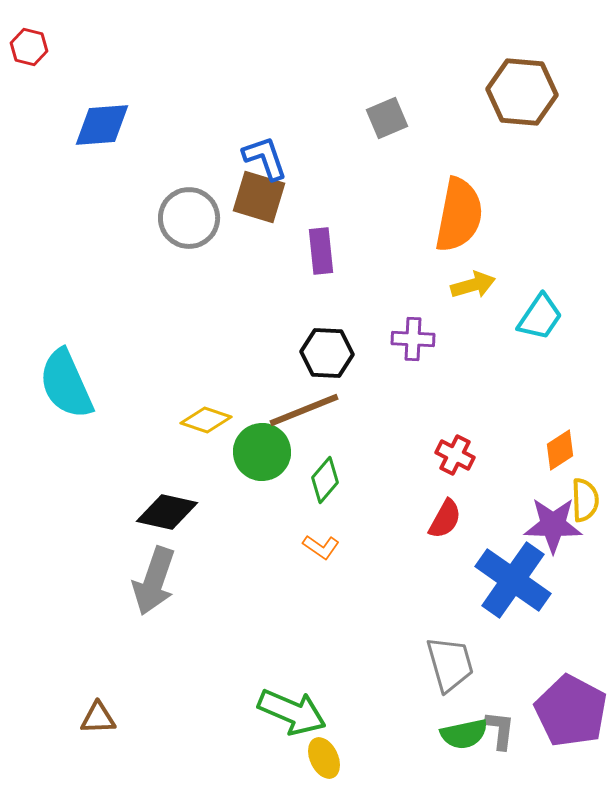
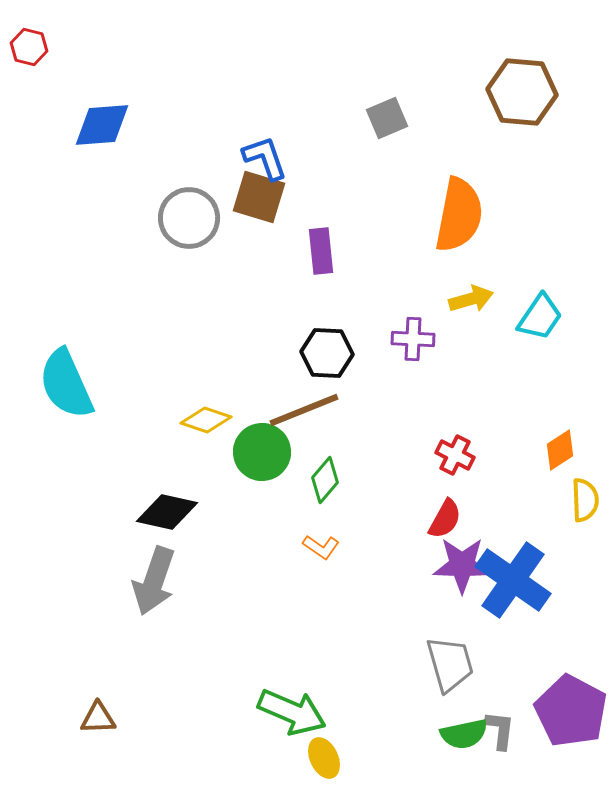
yellow arrow: moved 2 px left, 14 px down
purple star: moved 91 px left, 40 px down
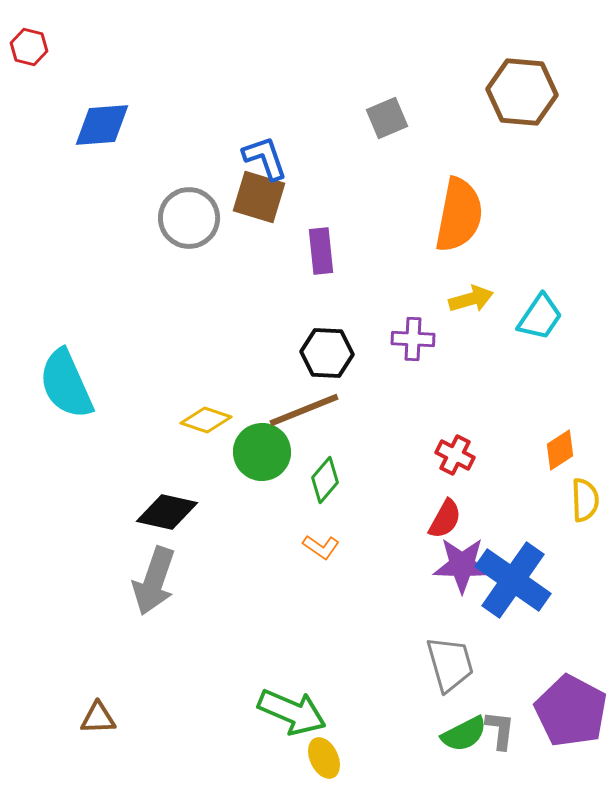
green semicircle: rotated 15 degrees counterclockwise
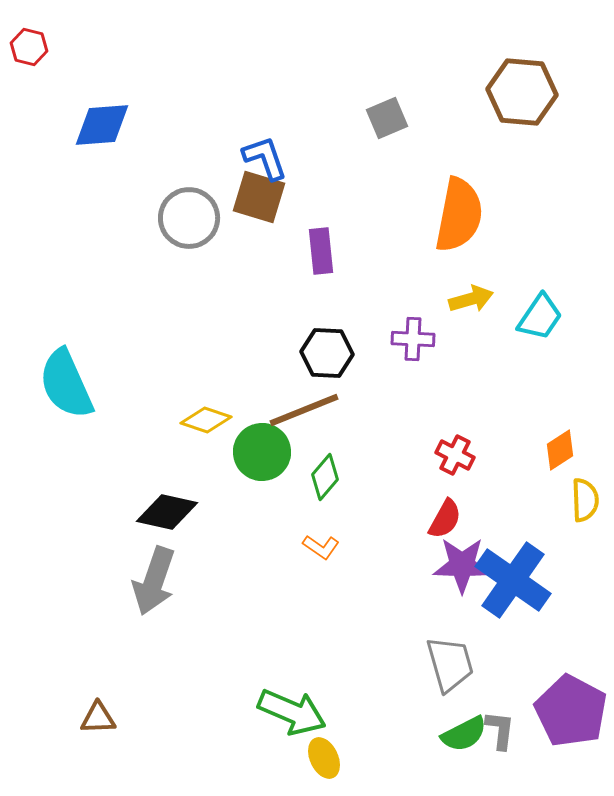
green diamond: moved 3 px up
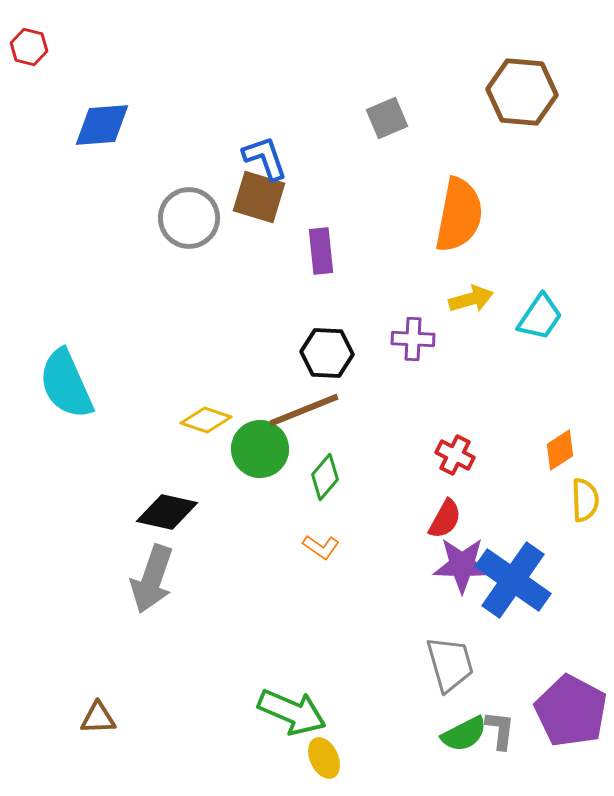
green circle: moved 2 px left, 3 px up
gray arrow: moved 2 px left, 2 px up
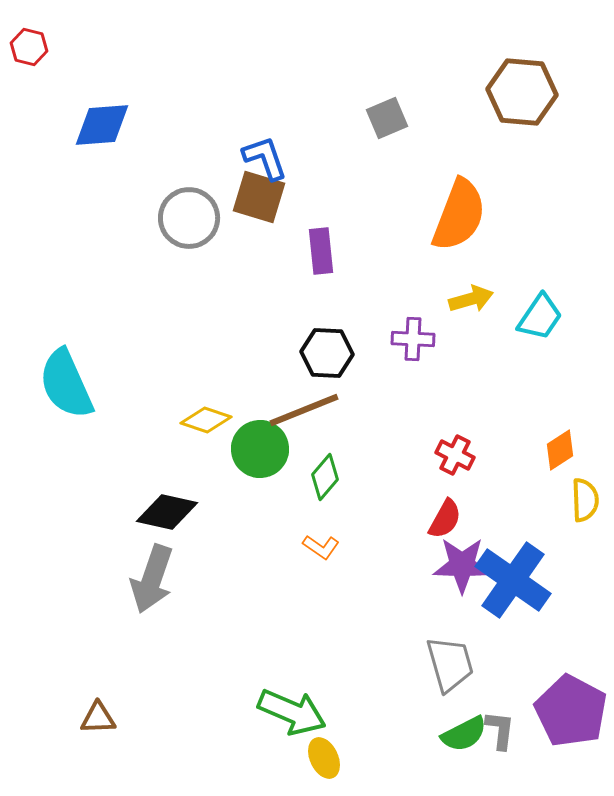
orange semicircle: rotated 10 degrees clockwise
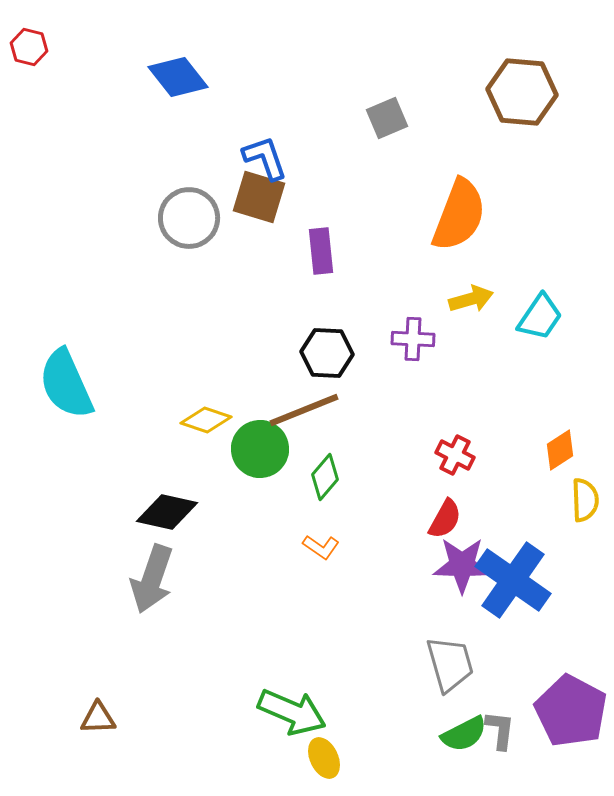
blue diamond: moved 76 px right, 48 px up; rotated 56 degrees clockwise
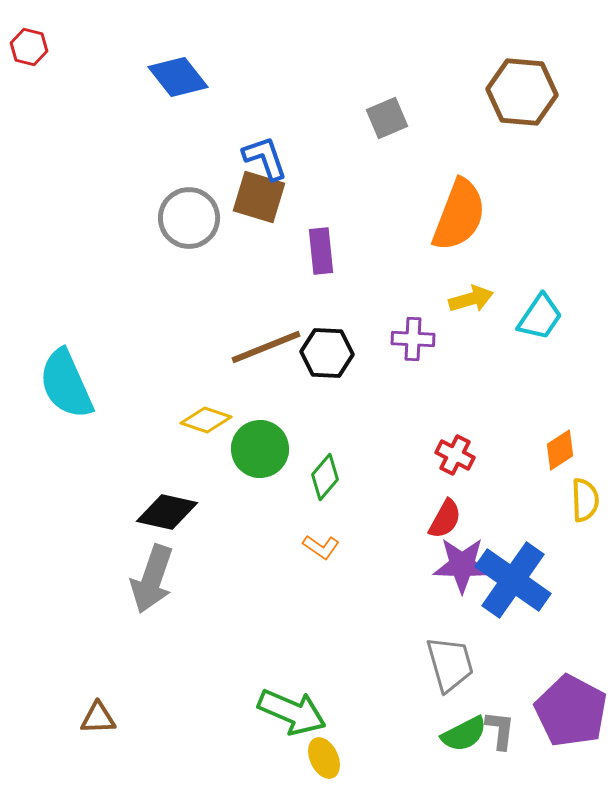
brown line: moved 38 px left, 63 px up
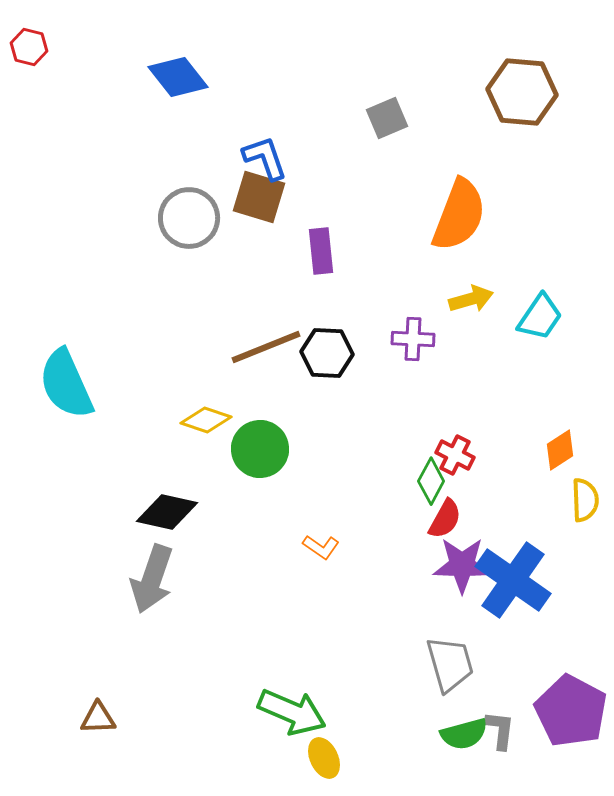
green diamond: moved 106 px right, 4 px down; rotated 12 degrees counterclockwise
green semicircle: rotated 12 degrees clockwise
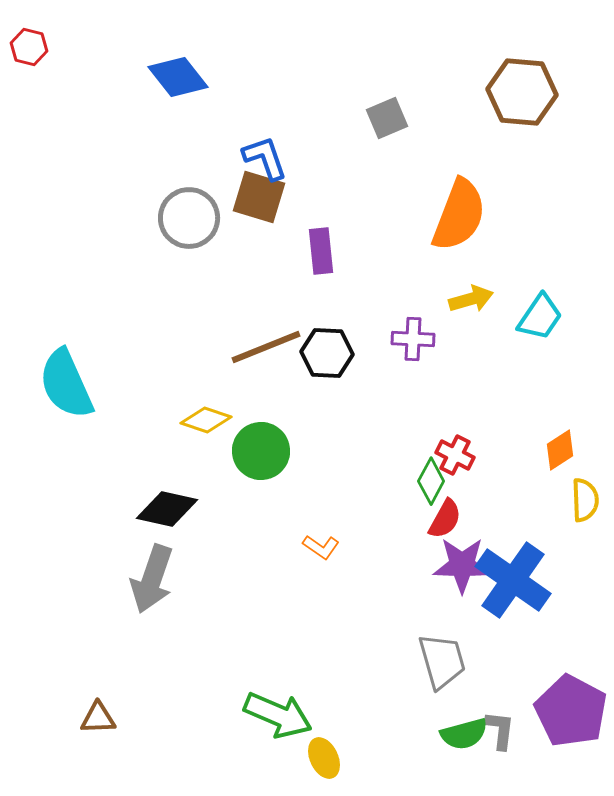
green circle: moved 1 px right, 2 px down
black diamond: moved 3 px up
gray trapezoid: moved 8 px left, 3 px up
green arrow: moved 14 px left, 3 px down
